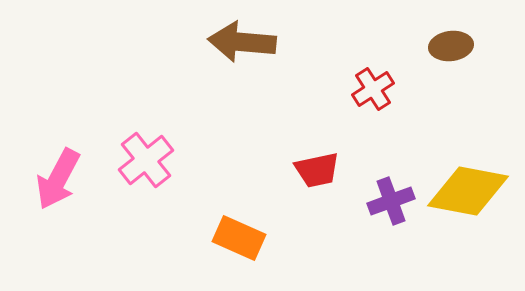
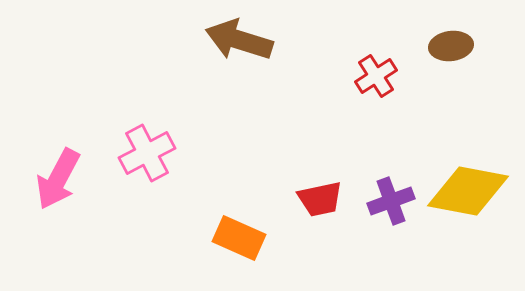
brown arrow: moved 3 px left, 2 px up; rotated 12 degrees clockwise
red cross: moved 3 px right, 13 px up
pink cross: moved 1 px right, 7 px up; rotated 10 degrees clockwise
red trapezoid: moved 3 px right, 29 px down
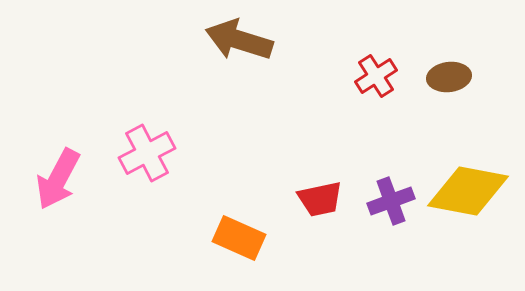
brown ellipse: moved 2 px left, 31 px down
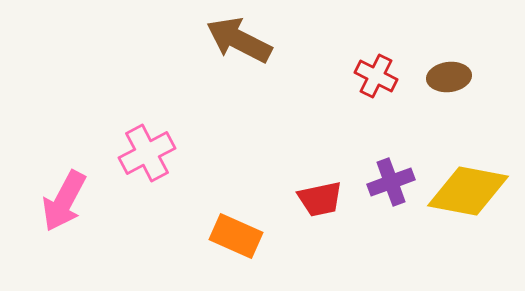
brown arrow: rotated 10 degrees clockwise
red cross: rotated 30 degrees counterclockwise
pink arrow: moved 6 px right, 22 px down
purple cross: moved 19 px up
orange rectangle: moved 3 px left, 2 px up
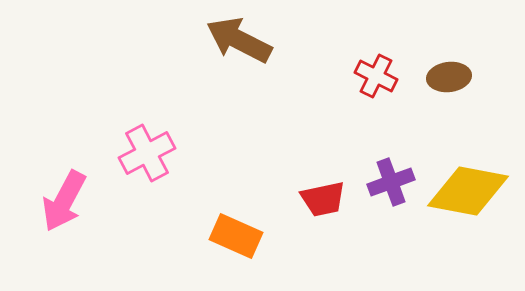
red trapezoid: moved 3 px right
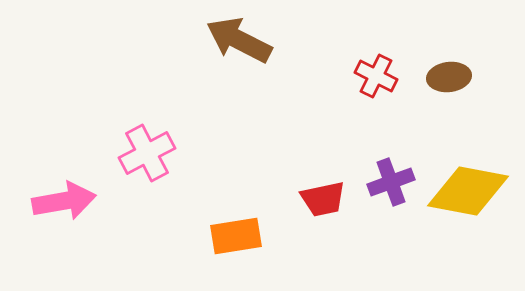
pink arrow: rotated 128 degrees counterclockwise
orange rectangle: rotated 33 degrees counterclockwise
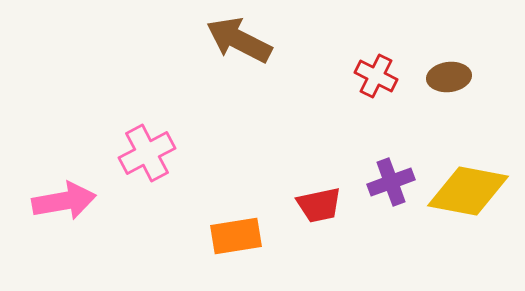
red trapezoid: moved 4 px left, 6 px down
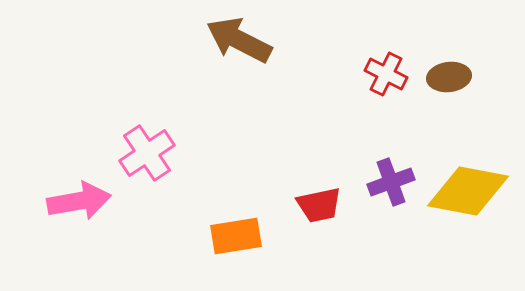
red cross: moved 10 px right, 2 px up
pink cross: rotated 6 degrees counterclockwise
pink arrow: moved 15 px right
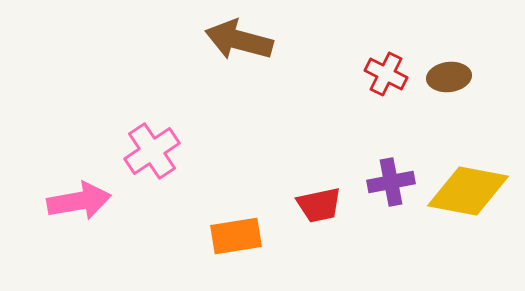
brown arrow: rotated 12 degrees counterclockwise
pink cross: moved 5 px right, 2 px up
purple cross: rotated 9 degrees clockwise
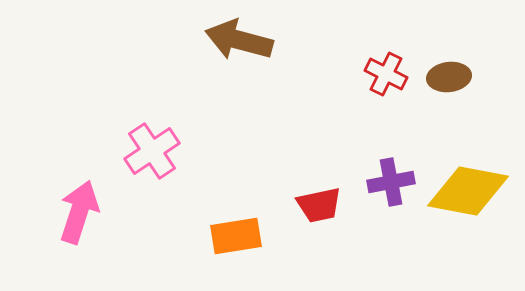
pink arrow: moved 11 px down; rotated 62 degrees counterclockwise
